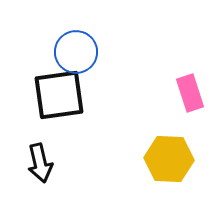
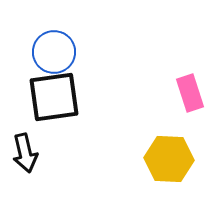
blue circle: moved 22 px left
black square: moved 5 px left, 2 px down
black arrow: moved 15 px left, 10 px up
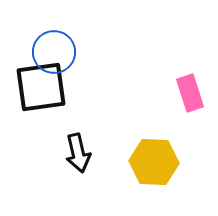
black square: moved 13 px left, 10 px up
black arrow: moved 53 px right
yellow hexagon: moved 15 px left, 3 px down
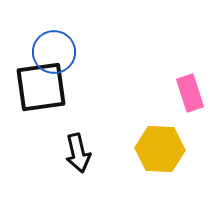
yellow hexagon: moved 6 px right, 13 px up
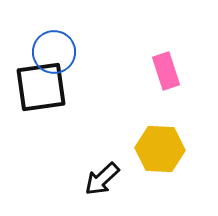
pink rectangle: moved 24 px left, 22 px up
black arrow: moved 24 px right, 26 px down; rotated 60 degrees clockwise
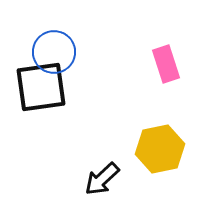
pink rectangle: moved 7 px up
yellow hexagon: rotated 15 degrees counterclockwise
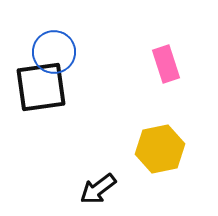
black arrow: moved 4 px left, 10 px down; rotated 6 degrees clockwise
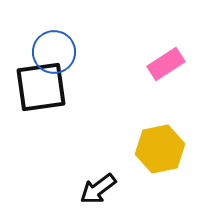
pink rectangle: rotated 75 degrees clockwise
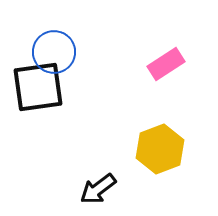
black square: moved 3 px left
yellow hexagon: rotated 9 degrees counterclockwise
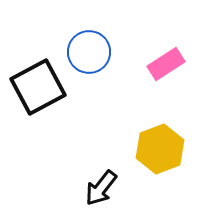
blue circle: moved 35 px right
black square: rotated 20 degrees counterclockwise
black arrow: moved 3 px right, 1 px up; rotated 15 degrees counterclockwise
